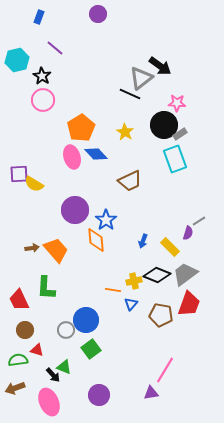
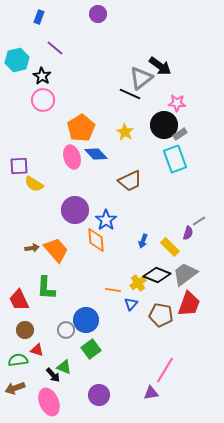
purple square at (19, 174): moved 8 px up
yellow cross at (134, 281): moved 4 px right, 2 px down; rotated 21 degrees counterclockwise
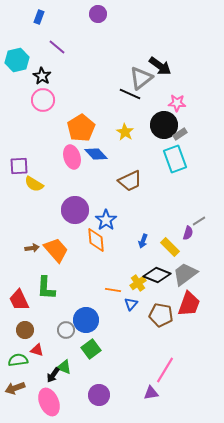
purple line at (55, 48): moved 2 px right, 1 px up
black arrow at (53, 375): rotated 77 degrees clockwise
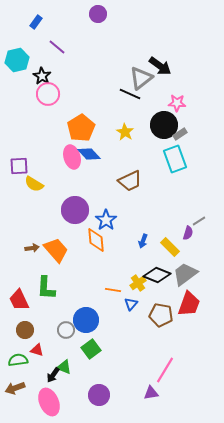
blue rectangle at (39, 17): moved 3 px left, 5 px down; rotated 16 degrees clockwise
pink circle at (43, 100): moved 5 px right, 6 px up
blue diamond at (96, 154): moved 7 px left
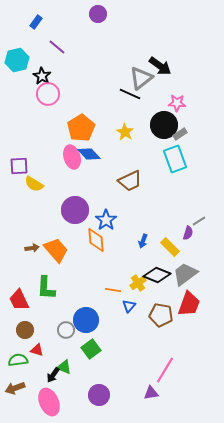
blue triangle at (131, 304): moved 2 px left, 2 px down
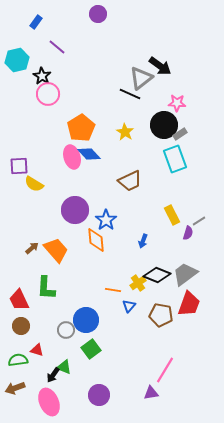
yellow rectangle at (170, 247): moved 2 px right, 32 px up; rotated 18 degrees clockwise
brown arrow at (32, 248): rotated 32 degrees counterclockwise
brown circle at (25, 330): moved 4 px left, 4 px up
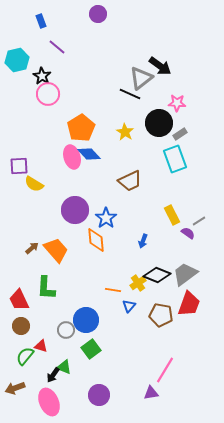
blue rectangle at (36, 22): moved 5 px right, 1 px up; rotated 56 degrees counterclockwise
black circle at (164, 125): moved 5 px left, 2 px up
blue star at (106, 220): moved 2 px up
purple semicircle at (188, 233): rotated 72 degrees counterclockwise
red triangle at (37, 350): moved 4 px right, 4 px up
green semicircle at (18, 360): moved 7 px right, 4 px up; rotated 42 degrees counterclockwise
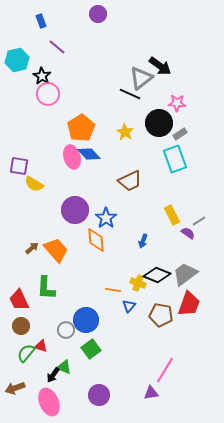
purple square at (19, 166): rotated 12 degrees clockwise
yellow cross at (138, 283): rotated 35 degrees counterclockwise
green semicircle at (25, 356): moved 1 px right, 3 px up
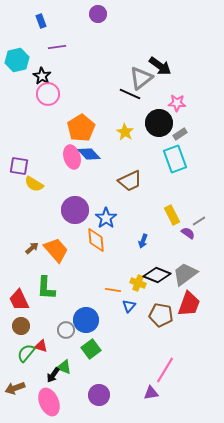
purple line at (57, 47): rotated 48 degrees counterclockwise
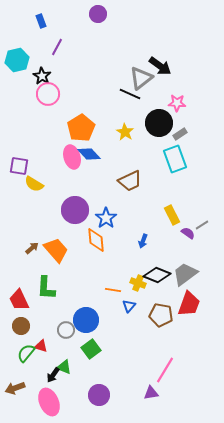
purple line at (57, 47): rotated 54 degrees counterclockwise
gray line at (199, 221): moved 3 px right, 4 px down
